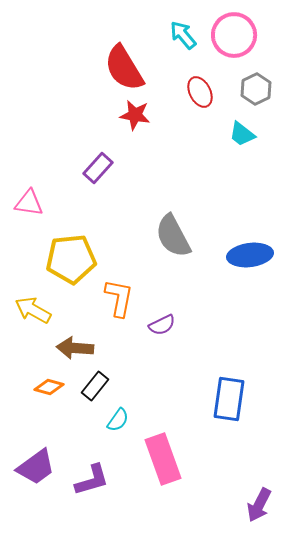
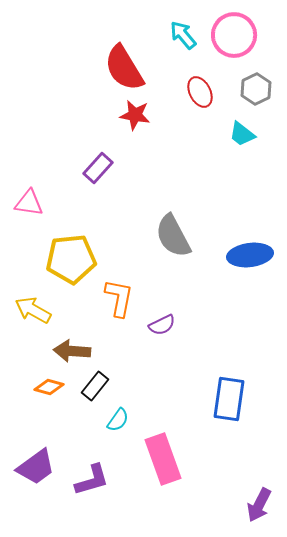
brown arrow: moved 3 px left, 3 px down
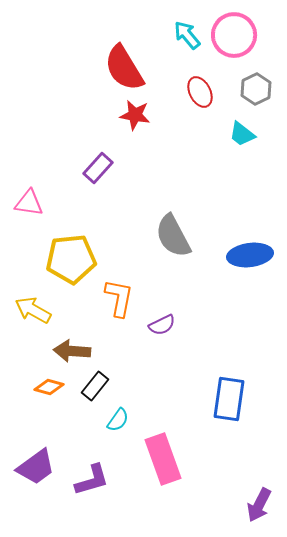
cyan arrow: moved 4 px right
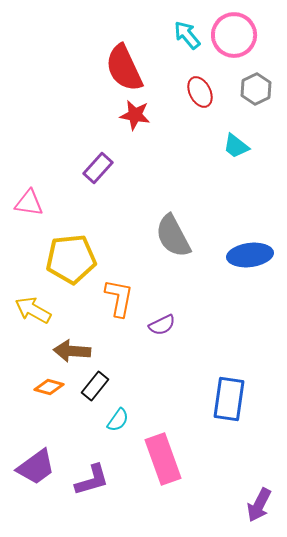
red semicircle: rotated 6 degrees clockwise
cyan trapezoid: moved 6 px left, 12 px down
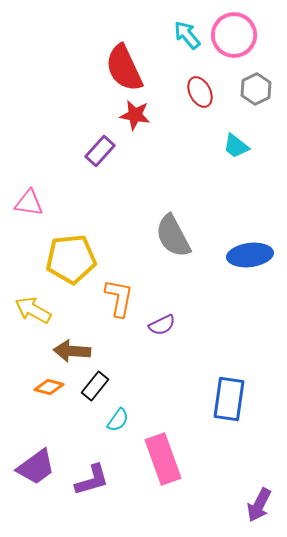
purple rectangle: moved 2 px right, 17 px up
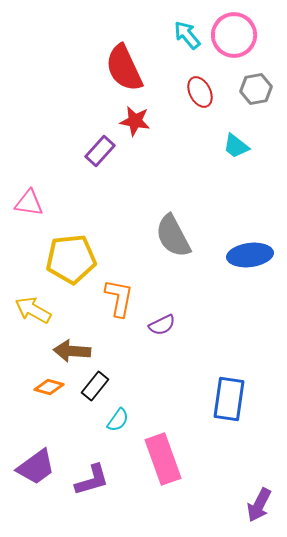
gray hexagon: rotated 16 degrees clockwise
red star: moved 6 px down
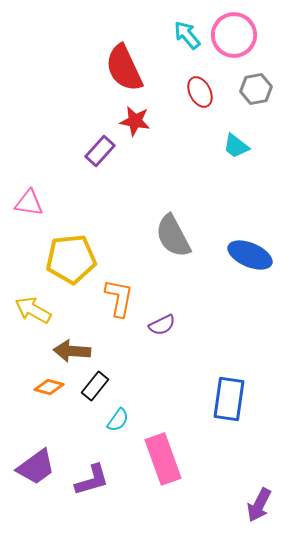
blue ellipse: rotated 30 degrees clockwise
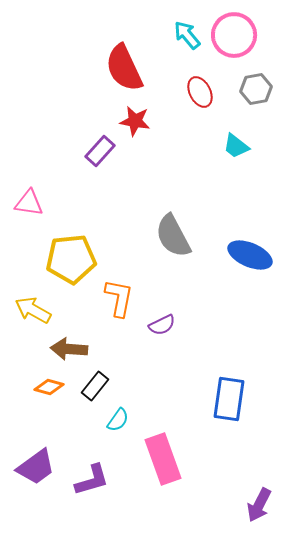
brown arrow: moved 3 px left, 2 px up
